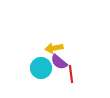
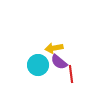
cyan circle: moved 3 px left, 3 px up
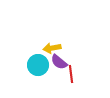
yellow arrow: moved 2 px left
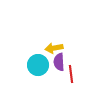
yellow arrow: moved 2 px right
purple semicircle: rotated 48 degrees clockwise
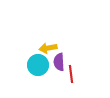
yellow arrow: moved 6 px left
